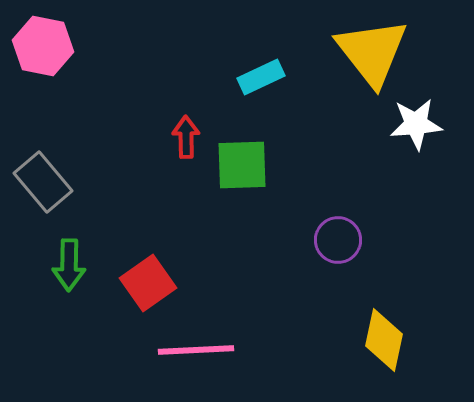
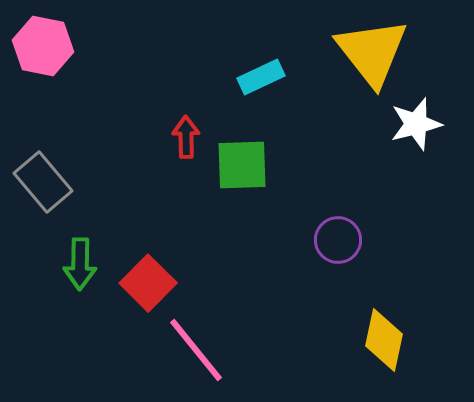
white star: rotated 10 degrees counterclockwise
green arrow: moved 11 px right, 1 px up
red square: rotated 10 degrees counterclockwise
pink line: rotated 54 degrees clockwise
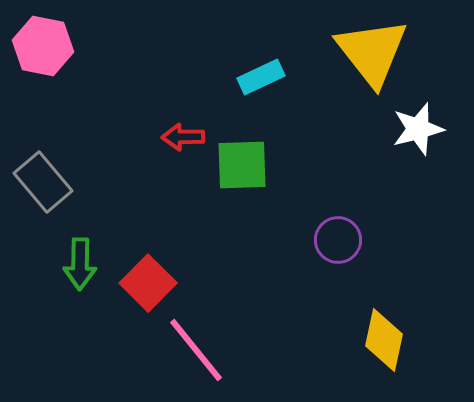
white star: moved 2 px right, 5 px down
red arrow: moved 3 px left; rotated 90 degrees counterclockwise
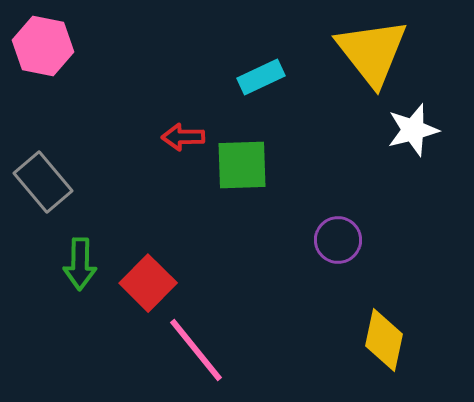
white star: moved 5 px left, 1 px down
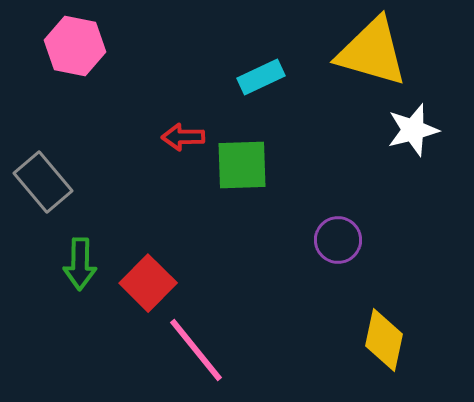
pink hexagon: moved 32 px right
yellow triangle: rotated 36 degrees counterclockwise
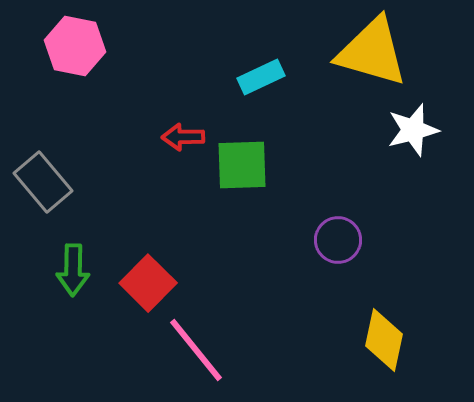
green arrow: moved 7 px left, 6 px down
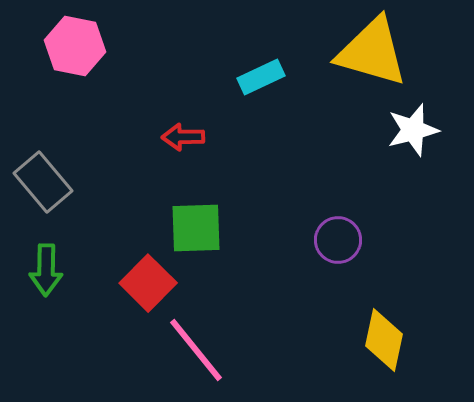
green square: moved 46 px left, 63 px down
green arrow: moved 27 px left
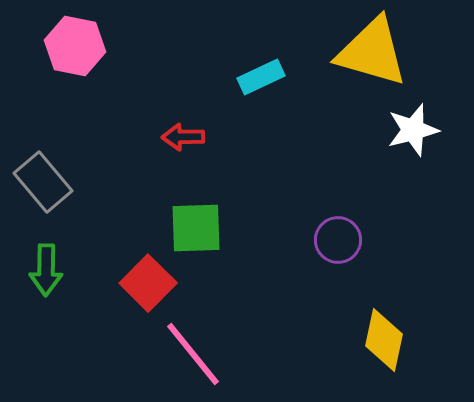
pink line: moved 3 px left, 4 px down
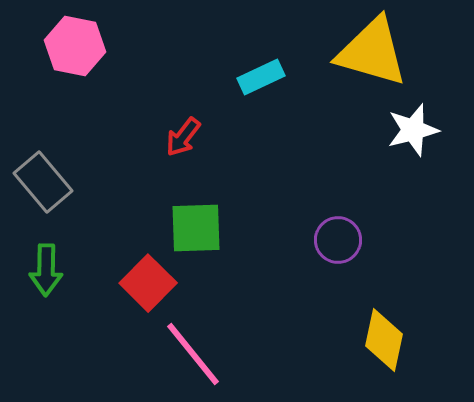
red arrow: rotated 51 degrees counterclockwise
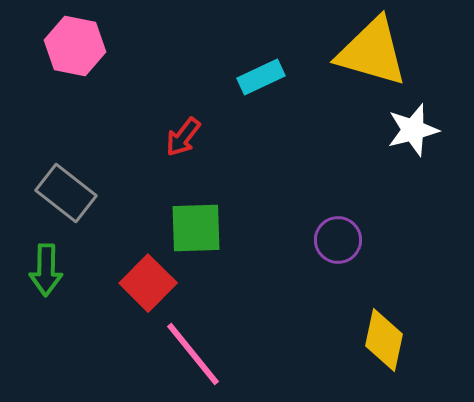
gray rectangle: moved 23 px right, 11 px down; rotated 12 degrees counterclockwise
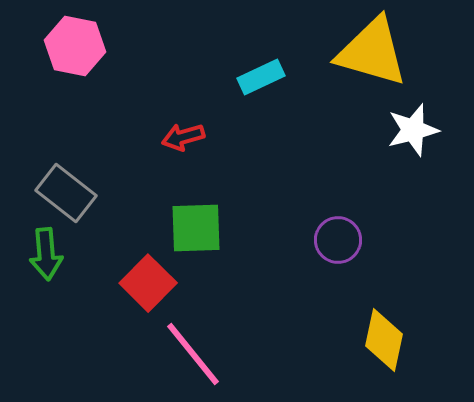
red arrow: rotated 36 degrees clockwise
green arrow: moved 16 px up; rotated 6 degrees counterclockwise
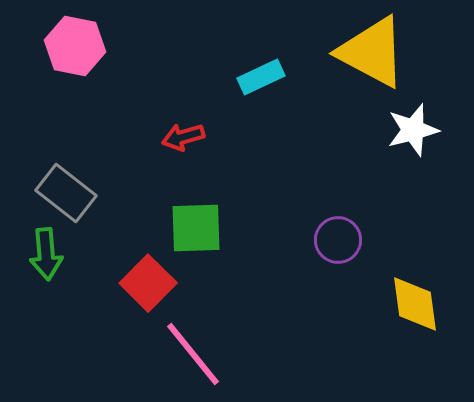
yellow triangle: rotated 12 degrees clockwise
yellow diamond: moved 31 px right, 36 px up; rotated 20 degrees counterclockwise
